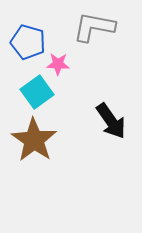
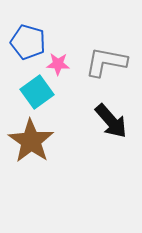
gray L-shape: moved 12 px right, 35 px down
black arrow: rotated 6 degrees counterclockwise
brown star: moved 3 px left, 1 px down
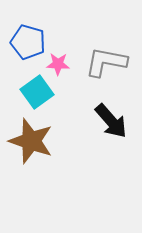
brown star: rotated 15 degrees counterclockwise
